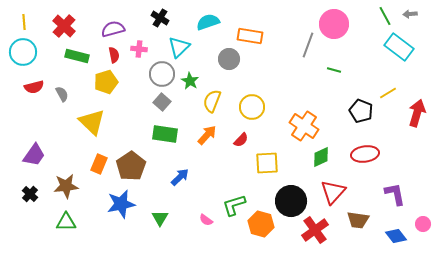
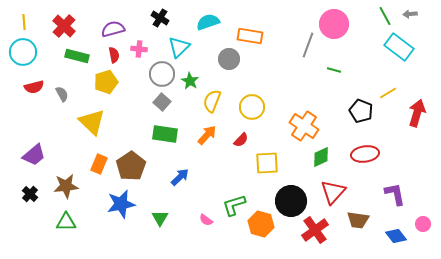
purple trapezoid at (34, 155): rotated 15 degrees clockwise
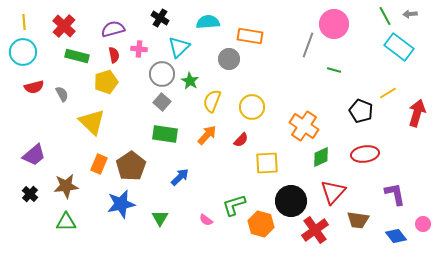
cyan semicircle at (208, 22): rotated 15 degrees clockwise
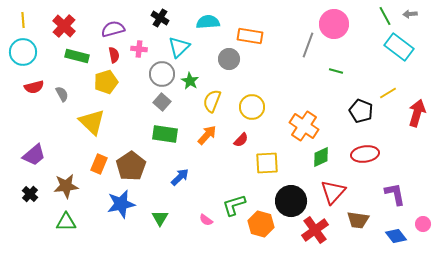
yellow line at (24, 22): moved 1 px left, 2 px up
green line at (334, 70): moved 2 px right, 1 px down
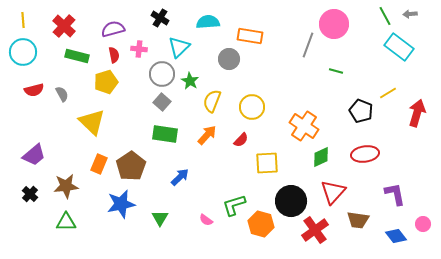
red semicircle at (34, 87): moved 3 px down
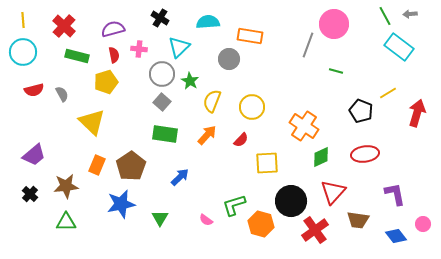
orange rectangle at (99, 164): moved 2 px left, 1 px down
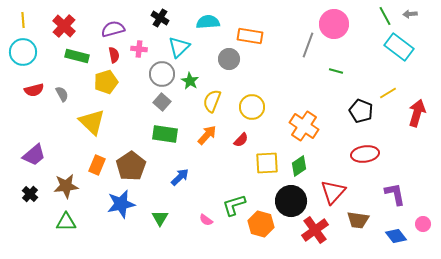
green diamond at (321, 157): moved 22 px left, 9 px down; rotated 10 degrees counterclockwise
